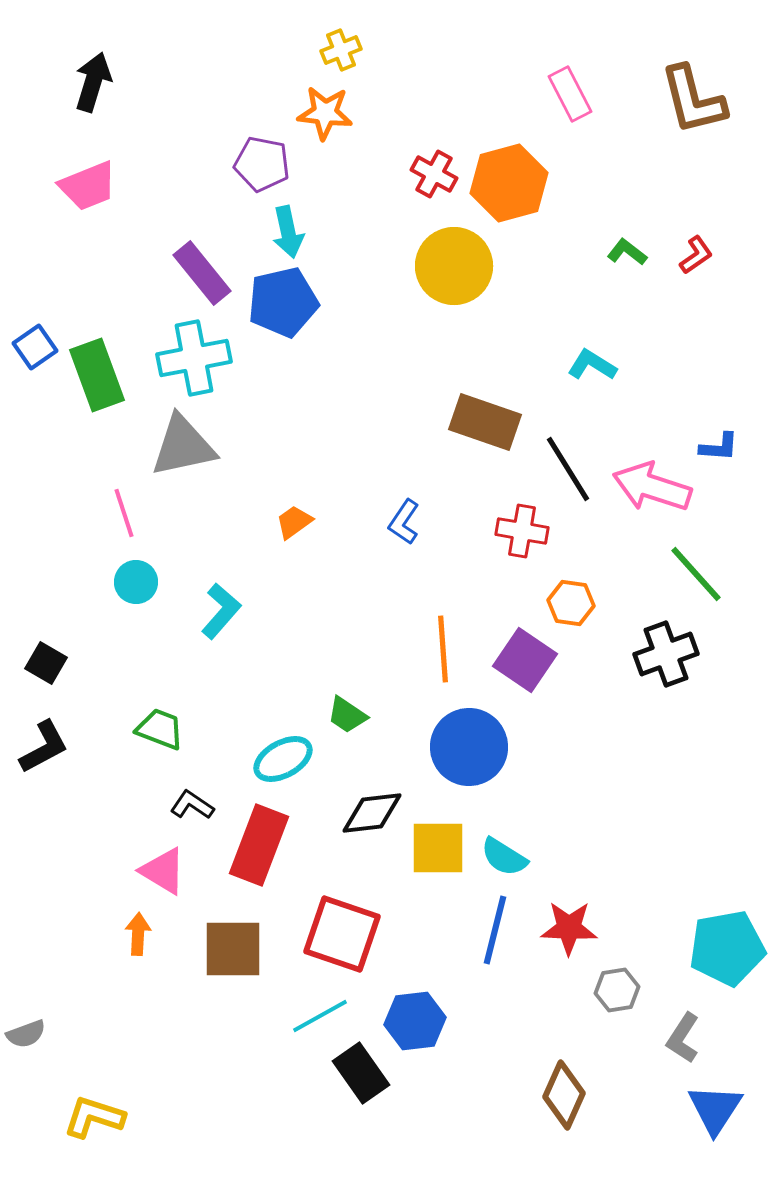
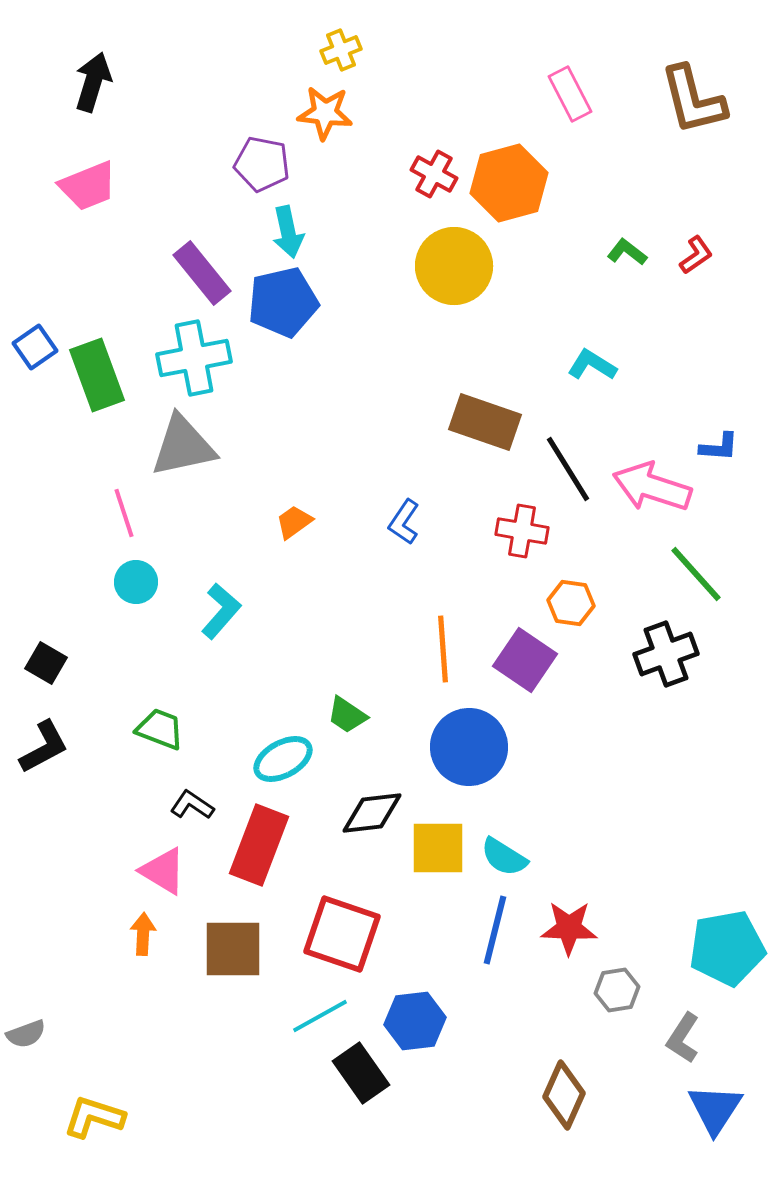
orange arrow at (138, 934): moved 5 px right
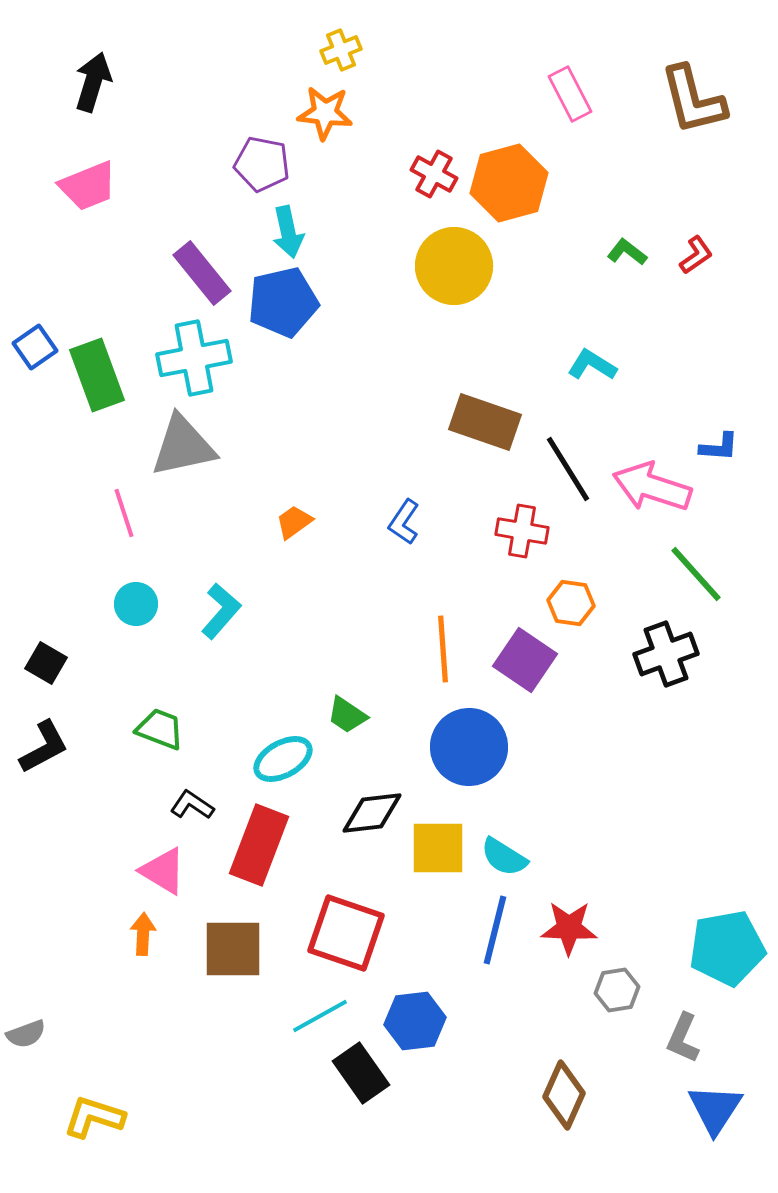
cyan circle at (136, 582): moved 22 px down
red square at (342, 934): moved 4 px right, 1 px up
gray L-shape at (683, 1038): rotated 9 degrees counterclockwise
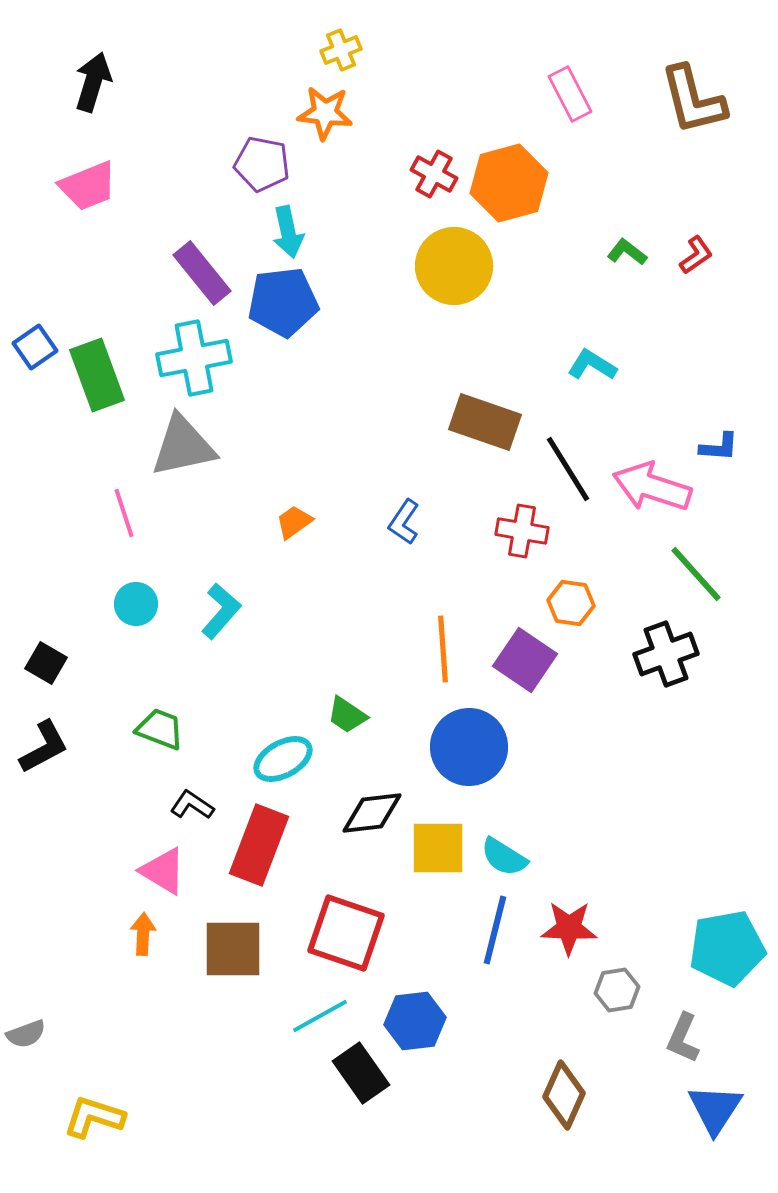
blue pentagon at (283, 302): rotated 6 degrees clockwise
